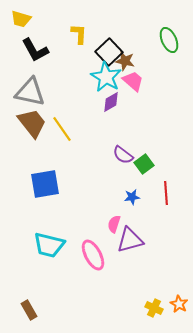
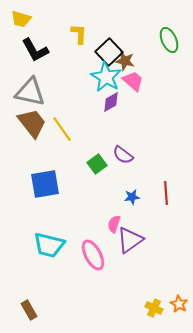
green square: moved 47 px left
purple triangle: rotated 20 degrees counterclockwise
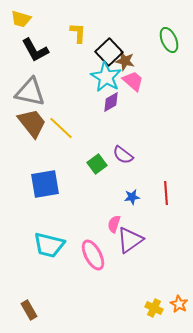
yellow L-shape: moved 1 px left, 1 px up
yellow line: moved 1 px left, 1 px up; rotated 12 degrees counterclockwise
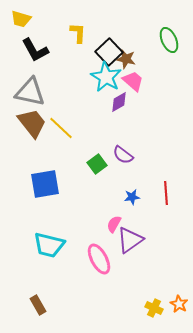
brown star: moved 1 px right, 2 px up
purple diamond: moved 8 px right
pink semicircle: rotated 12 degrees clockwise
pink ellipse: moved 6 px right, 4 px down
brown rectangle: moved 9 px right, 5 px up
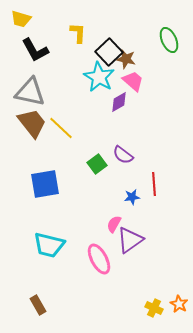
cyan star: moved 7 px left
red line: moved 12 px left, 9 px up
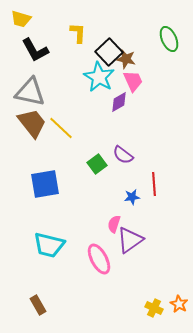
green ellipse: moved 1 px up
pink trapezoid: rotated 25 degrees clockwise
pink semicircle: rotated 12 degrees counterclockwise
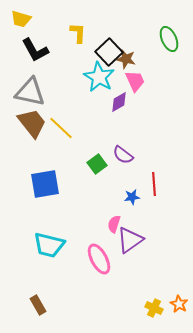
pink trapezoid: moved 2 px right
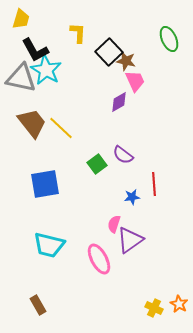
yellow trapezoid: rotated 90 degrees counterclockwise
brown star: moved 2 px down
cyan star: moved 53 px left, 7 px up
gray triangle: moved 9 px left, 14 px up
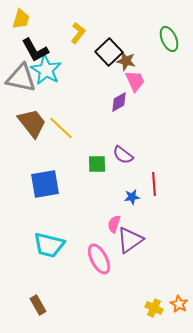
yellow L-shape: rotated 35 degrees clockwise
green square: rotated 36 degrees clockwise
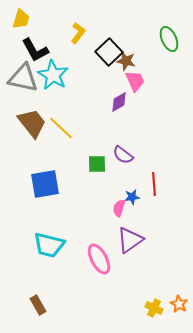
cyan star: moved 7 px right, 5 px down
gray triangle: moved 2 px right
pink semicircle: moved 5 px right, 16 px up
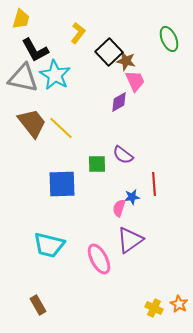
cyan star: moved 2 px right
blue square: moved 17 px right; rotated 8 degrees clockwise
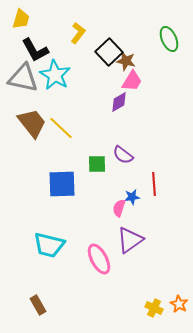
pink trapezoid: moved 3 px left; rotated 55 degrees clockwise
